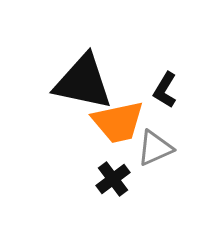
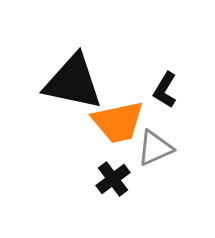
black triangle: moved 10 px left
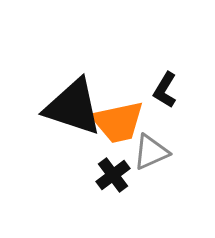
black triangle: moved 25 px down; rotated 6 degrees clockwise
gray triangle: moved 4 px left, 4 px down
black cross: moved 4 px up
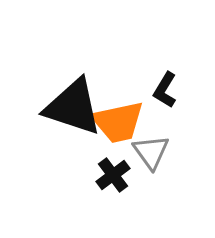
gray triangle: rotated 42 degrees counterclockwise
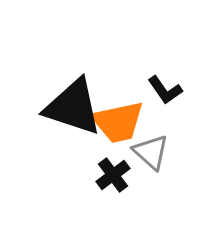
black L-shape: rotated 66 degrees counterclockwise
gray triangle: rotated 12 degrees counterclockwise
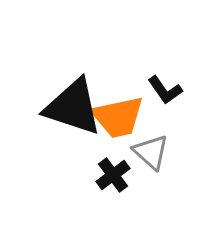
orange trapezoid: moved 5 px up
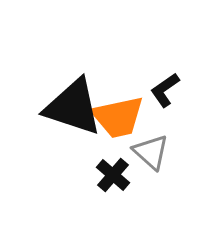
black L-shape: rotated 90 degrees clockwise
black cross: rotated 12 degrees counterclockwise
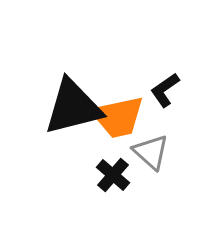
black triangle: rotated 32 degrees counterclockwise
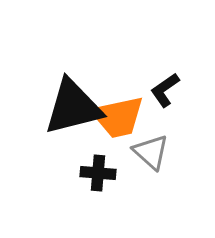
black cross: moved 15 px left, 2 px up; rotated 36 degrees counterclockwise
